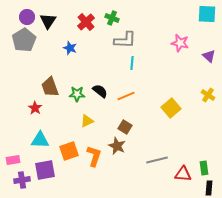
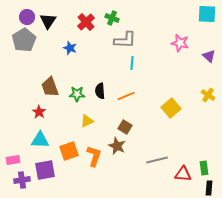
black semicircle: rotated 133 degrees counterclockwise
red star: moved 4 px right, 4 px down
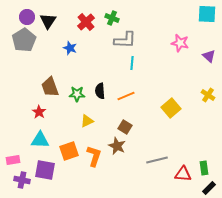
purple square: rotated 20 degrees clockwise
purple cross: rotated 21 degrees clockwise
black rectangle: rotated 40 degrees clockwise
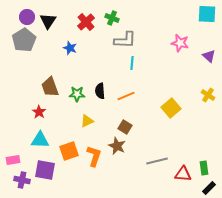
gray line: moved 1 px down
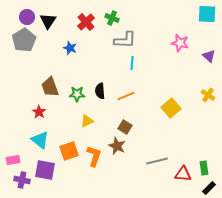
cyan triangle: rotated 36 degrees clockwise
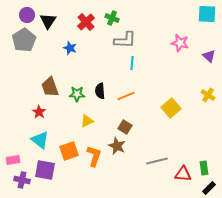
purple circle: moved 2 px up
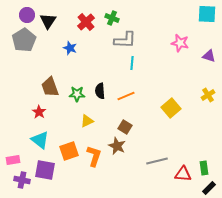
purple triangle: rotated 24 degrees counterclockwise
yellow cross: rotated 24 degrees clockwise
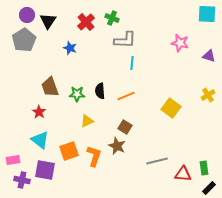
yellow square: rotated 12 degrees counterclockwise
